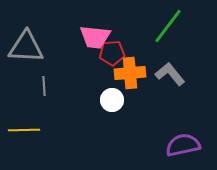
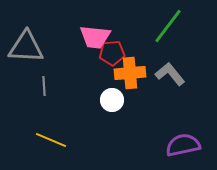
yellow line: moved 27 px right, 10 px down; rotated 24 degrees clockwise
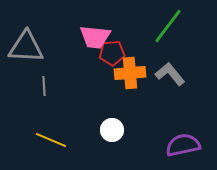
white circle: moved 30 px down
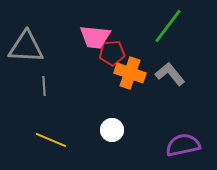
orange cross: rotated 24 degrees clockwise
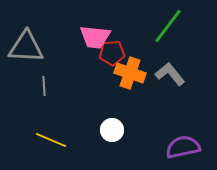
purple semicircle: moved 2 px down
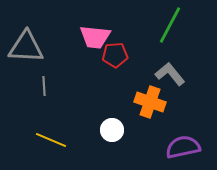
green line: moved 2 px right, 1 px up; rotated 9 degrees counterclockwise
red pentagon: moved 3 px right, 2 px down
orange cross: moved 20 px right, 29 px down
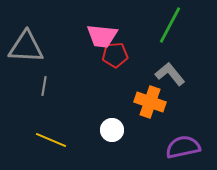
pink trapezoid: moved 7 px right, 1 px up
gray line: rotated 12 degrees clockwise
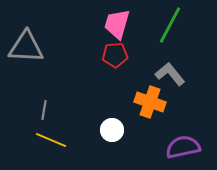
pink trapezoid: moved 15 px right, 12 px up; rotated 100 degrees clockwise
gray line: moved 24 px down
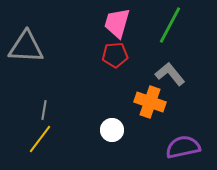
pink trapezoid: moved 1 px up
yellow line: moved 11 px left, 1 px up; rotated 76 degrees counterclockwise
